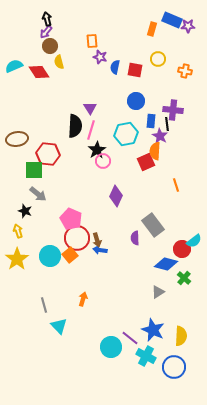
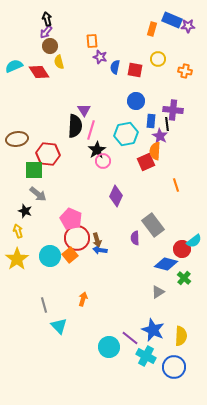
purple triangle at (90, 108): moved 6 px left, 2 px down
cyan circle at (111, 347): moved 2 px left
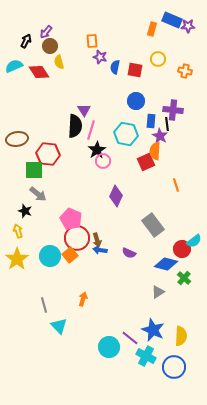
black arrow at (47, 19): moved 21 px left, 22 px down; rotated 40 degrees clockwise
cyan hexagon at (126, 134): rotated 20 degrees clockwise
purple semicircle at (135, 238): moved 6 px left, 15 px down; rotated 64 degrees counterclockwise
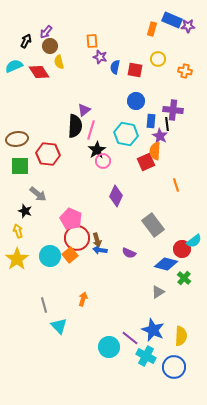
purple triangle at (84, 110): rotated 24 degrees clockwise
green square at (34, 170): moved 14 px left, 4 px up
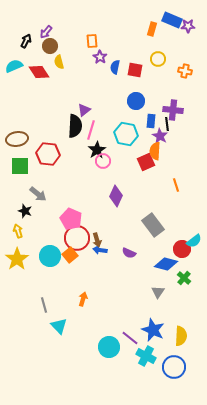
purple star at (100, 57): rotated 16 degrees clockwise
gray triangle at (158, 292): rotated 24 degrees counterclockwise
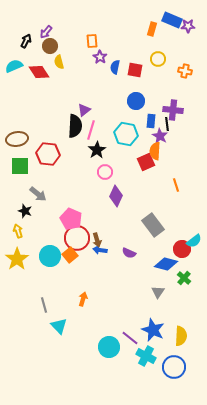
pink circle at (103, 161): moved 2 px right, 11 px down
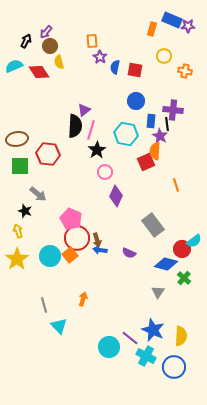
yellow circle at (158, 59): moved 6 px right, 3 px up
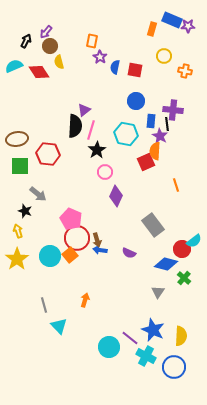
orange rectangle at (92, 41): rotated 16 degrees clockwise
orange arrow at (83, 299): moved 2 px right, 1 px down
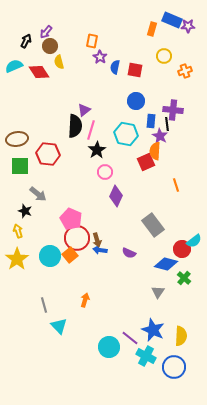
orange cross at (185, 71): rotated 32 degrees counterclockwise
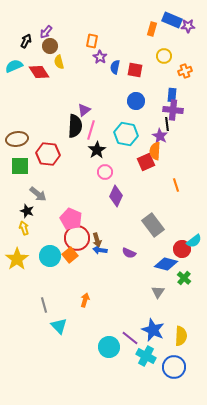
blue rectangle at (151, 121): moved 21 px right, 26 px up
black star at (25, 211): moved 2 px right
yellow arrow at (18, 231): moved 6 px right, 3 px up
